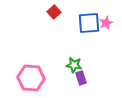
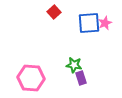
pink star: moved 1 px left
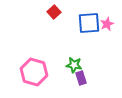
pink star: moved 2 px right, 1 px down
pink hexagon: moved 3 px right, 6 px up; rotated 12 degrees clockwise
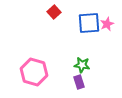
green star: moved 8 px right
purple rectangle: moved 2 px left, 4 px down
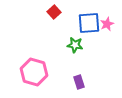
green star: moved 7 px left, 20 px up
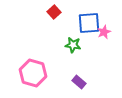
pink star: moved 3 px left, 8 px down
green star: moved 2 px left
pink hexagon: moved 1 px left, 1 px down
purple rectangle: rotated 32 degrees counterclockwise
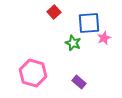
pink star: moved 6 px down
green star: moved 2 px up; rotated 14 degrees clockwise
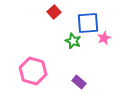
blue square: moved 1 px left
green star: moved 2 px up
pink hexagon: moved 2 px up
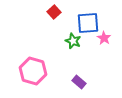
pink star: rotated 16 degrees counterclockwise
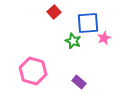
pink star: rotated 16 degrees clockwise
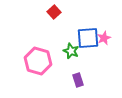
blue square: moved 15 px down
green star: moved 2 px left, 10 px down
pink hexagon: moved 5 px right, 10 px up
purple rectangle: moved 1 px left, 2 px up; rotated 32 degrees clockwise
